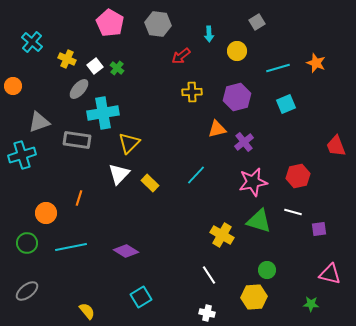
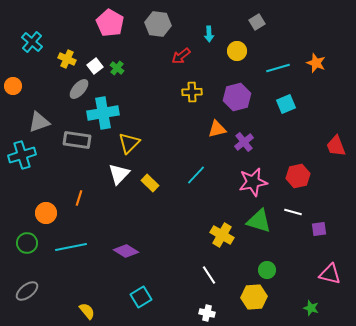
green star at (311, 304): moved 4 px down; rotated 14 degrees clockwise
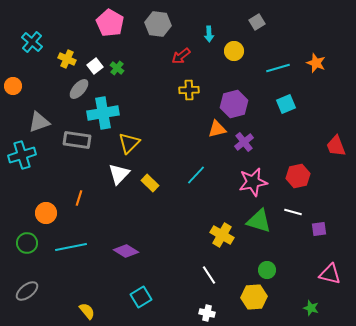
yellow circle at (237, 51): moved 3 px left
yellow cross at (192, 92): moved 3 px left, 2 px up
purple hexagon at (237, 97): moved 3 px left, 7 px down
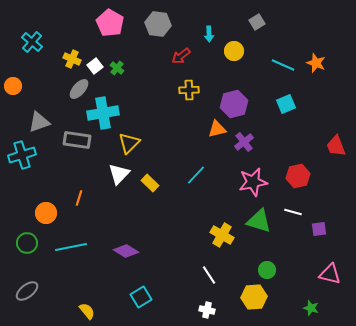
yellow cross at (67, 59): moved 5 px right
cyan line at (278, 68): moved 5 px right, 3 px up; rotated 40 degrees clockwise
white cross at (207, 313): moved 3 px up
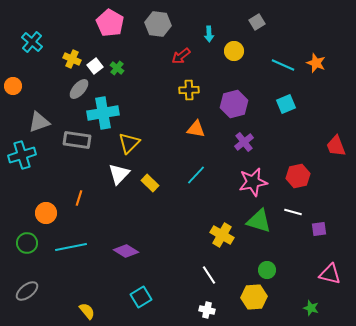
orange triangle at (217, 129): moved 21 px left; rotated 24 degrees clockwise
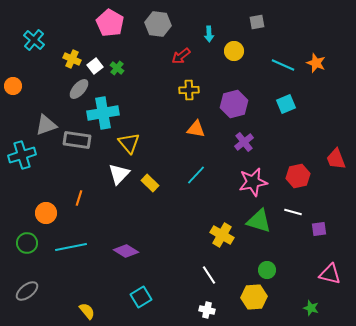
gray square at (257, 22): rotated 21 degrees clockwise
cyan cross at (32, 42): moved 2 px right, 2 px up
gray triangle at (39, 122): moved 7 px right, 3 px down
yellow triangle at (129, 143): rotated 25 degrees counterclockwise
red trapezoid at (336, 146): moved 13 px down
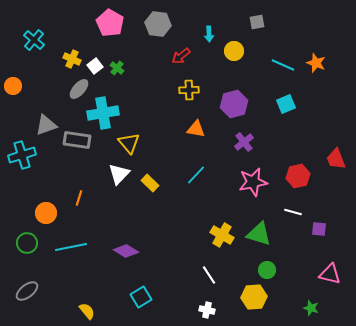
green triangle at (259, 221): moved 13 px down
purple square at (319, 229): rotated 14 degrees clockwise
